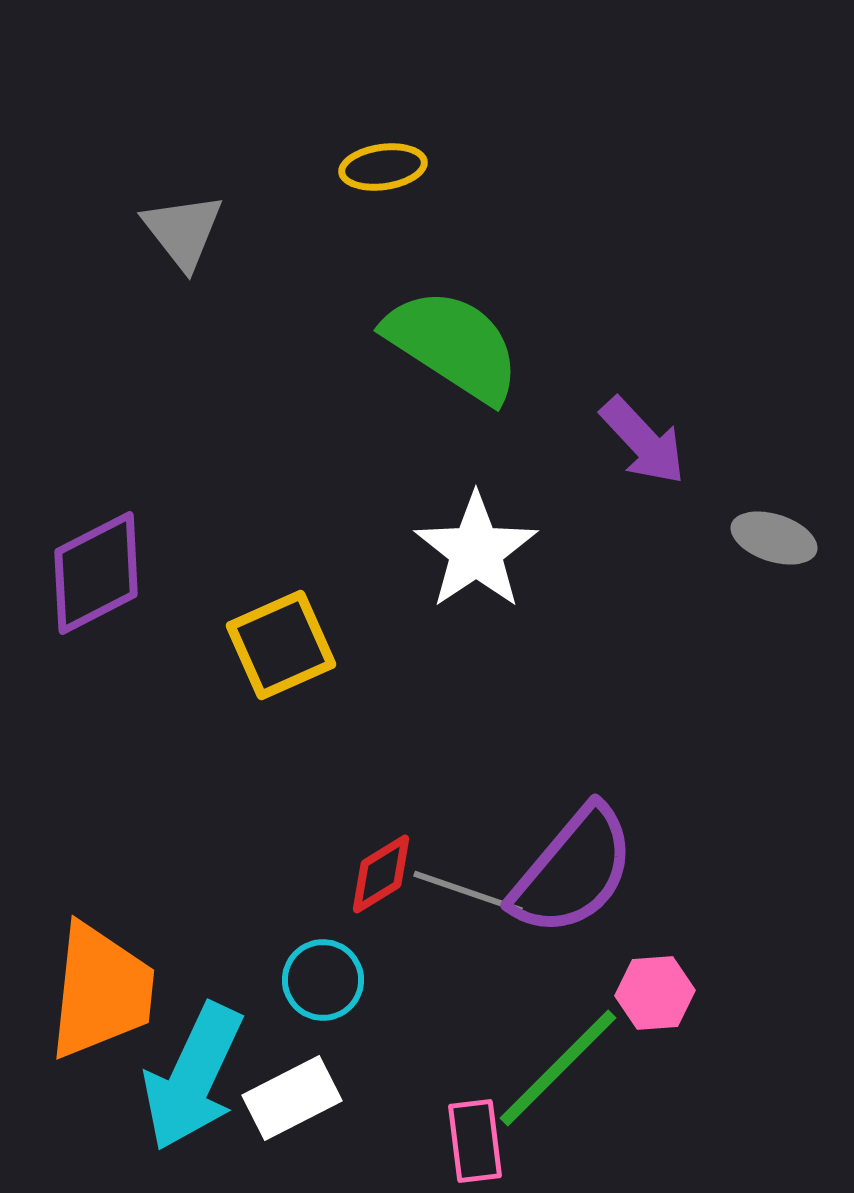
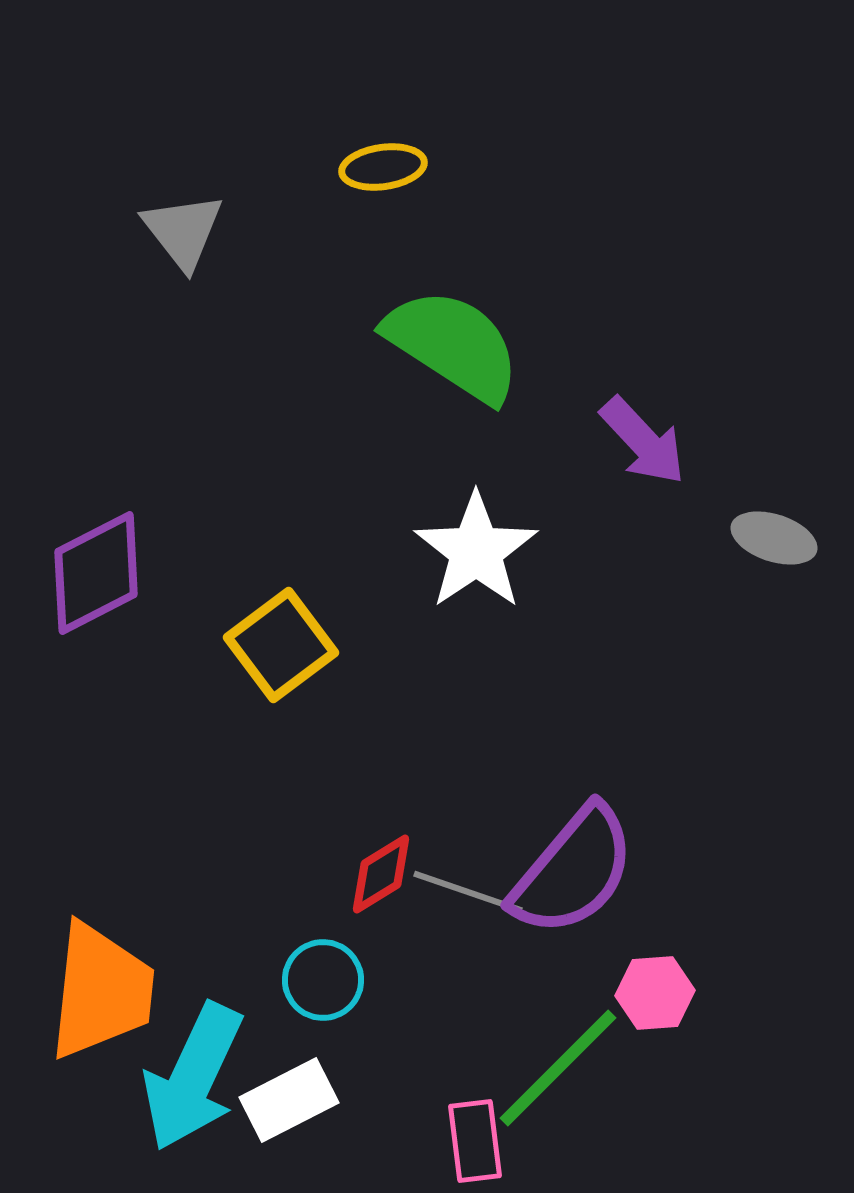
yellow square: rotated 13 degrees counterclockwise
white rectangle: moved 3 px left, 2 px down
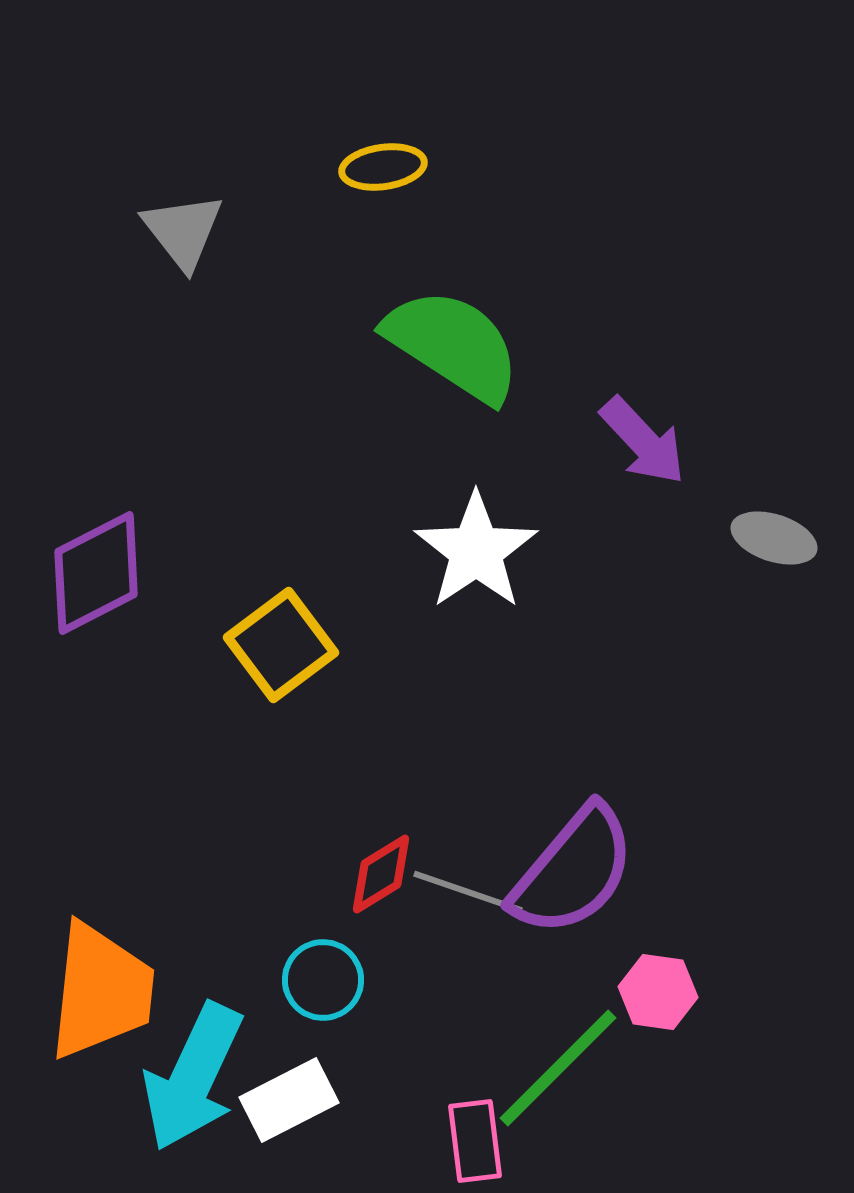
pink hexagon: moved 3 px right, 1 px up; rotated 12 degrees clockwise
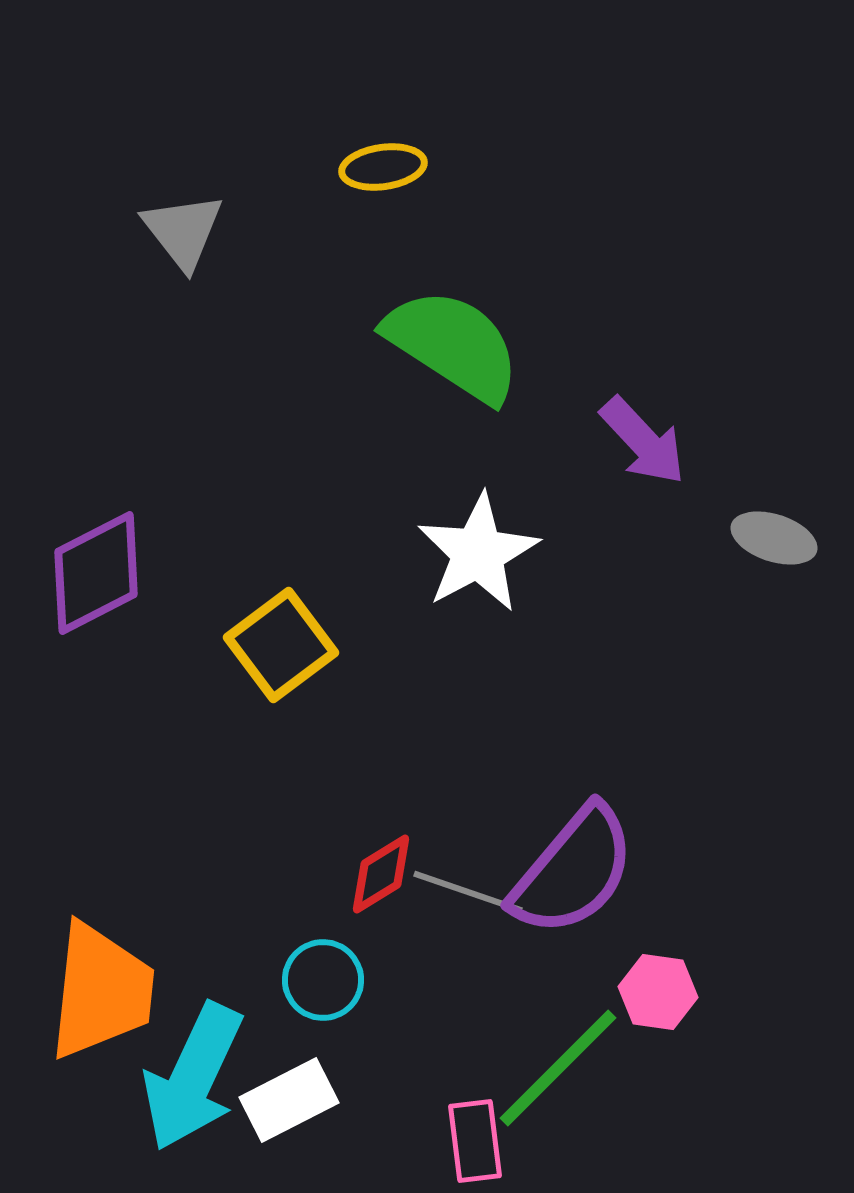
white star: moved 2 px right, 2 px down; rotated 6 degrees clockwise
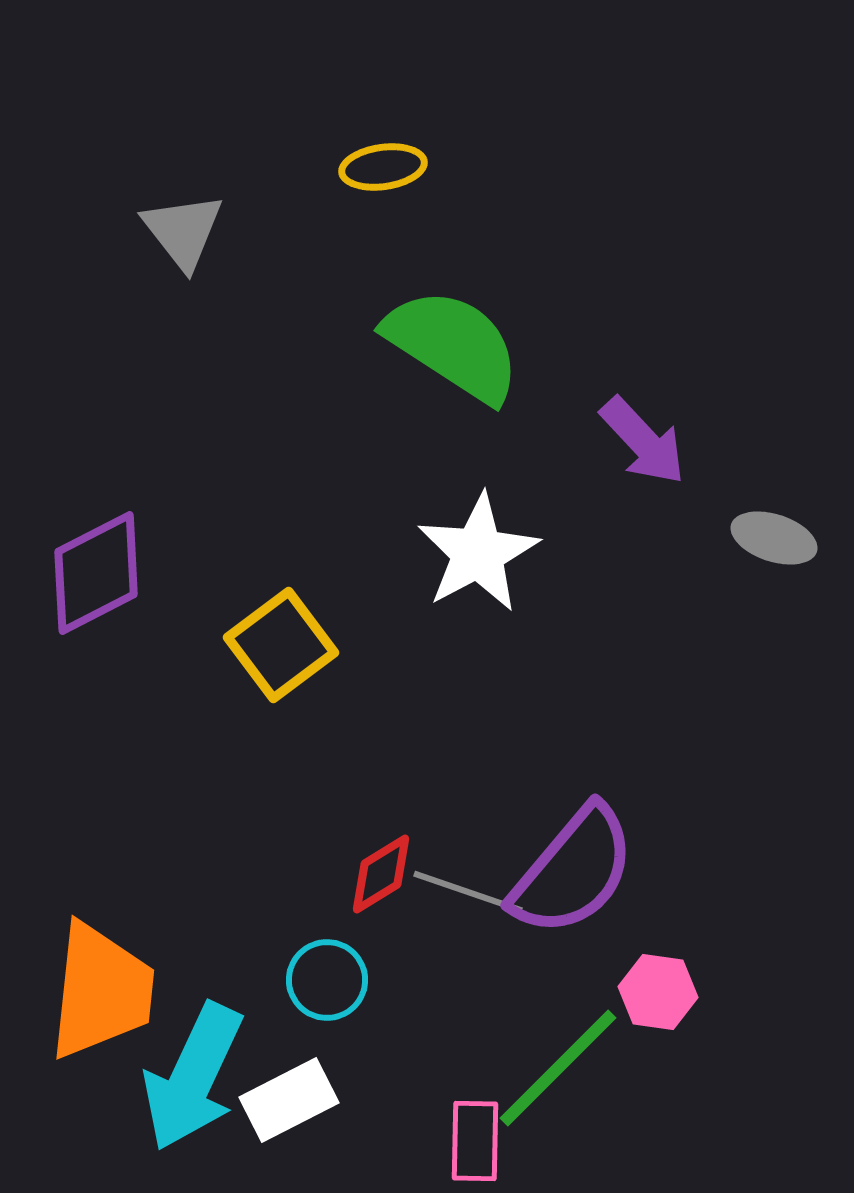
cyan circle: moved 4 px right
pink rectangle: rotated 8 degrees clockwise
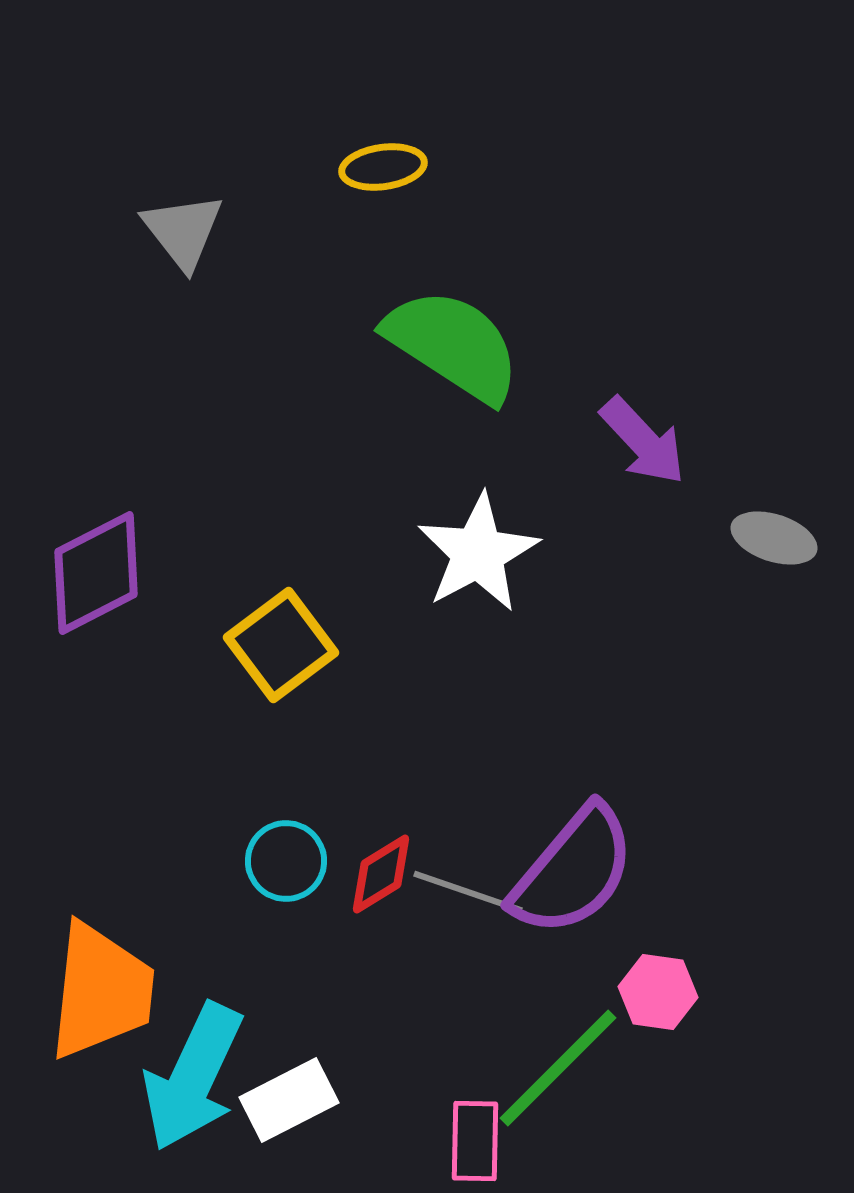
cyan circle: moved 41 px left, 119 px up
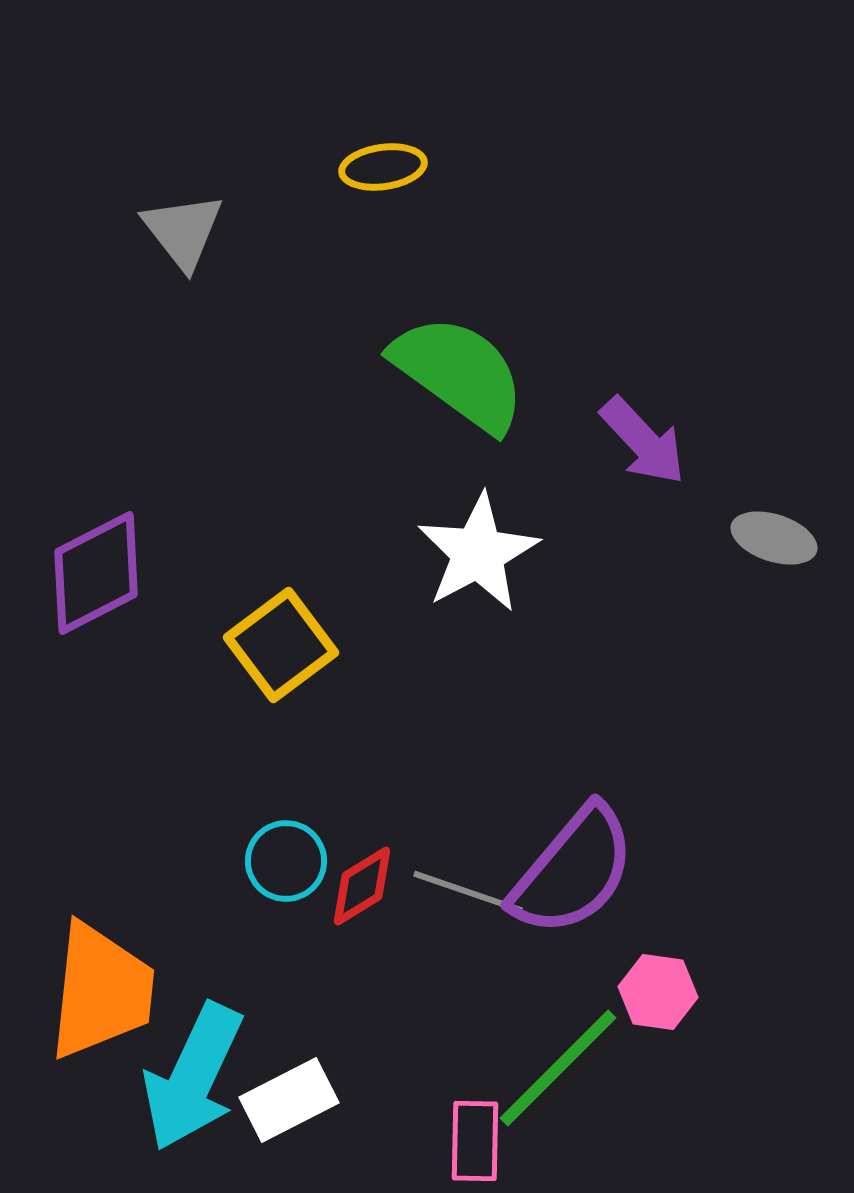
green semicircle: moved 6 px right, 28 px down; rotated 3 degrees clockwise
red diamond: moved 19 px left, 12 px down
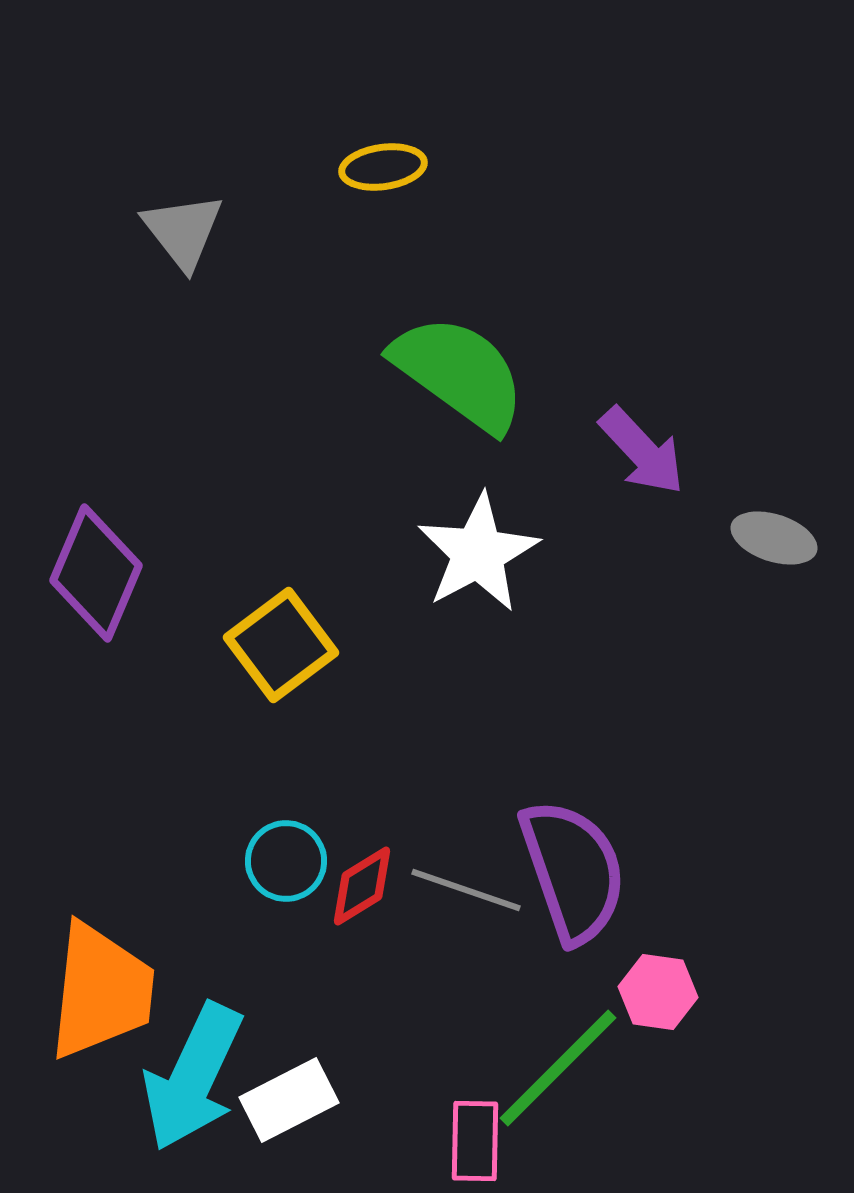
purple arrow: moved 1 px left, 10 px down
purple diamond: rotated 40 degrees counterclockwise
purple semicircle: rotated 59 degrees counterclockwise
gray line: moved 2 px left, 2 px up
